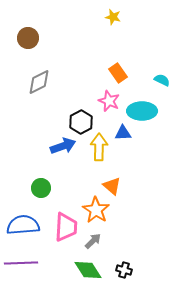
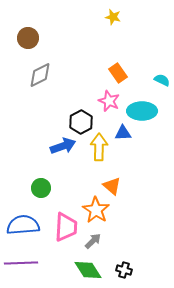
gray diamond: moved 1 px right, 7 px up
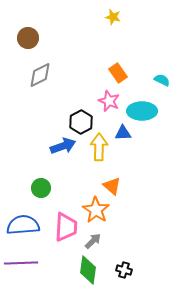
green diamond: rotated 40 degrees clockwise
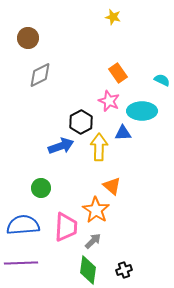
blue arrow: moved 2 px left
black cross: rotated 35 degrees counterclockwise
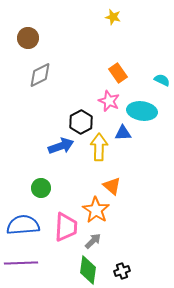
cyan ellipse: rotated 8 degrees clockwise
black cross: moved 2 px left, 1 px down
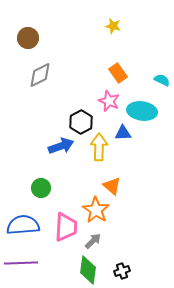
yellow star: moved 9 px down
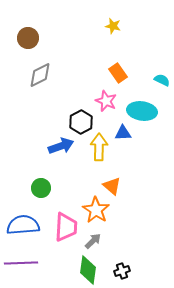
pink star: moved 3 px left
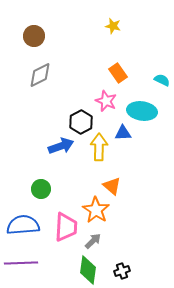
brown circle: moved 6 px right, 2 px up
green circle: moved 1 px down
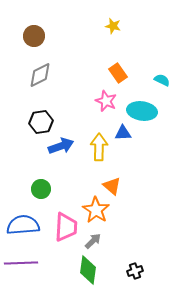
black hexagon: moved 40 px left; rotated 20 degrees clockwise
black cross: moved 13 px right
